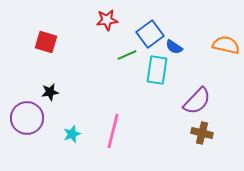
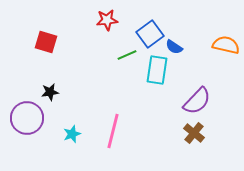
brown cross: moved 8 px left; rotated 25 degrees clockwise
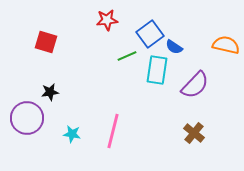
green line: moved 1 px down
purple semicircle: moved 2 px left, 16 px up
cyan star: rotated 30 degrees clockwise
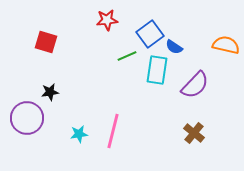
cyan star: moved 7 px right; rotated 18 degrees counterclockwise
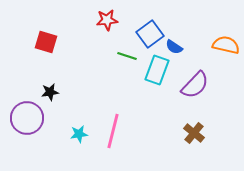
green line: rotated 42 degrees clockwise
cyan rectangle: rotated 12 degrees clockwise
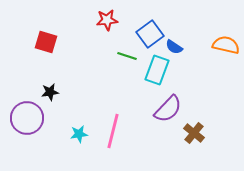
purple semicircle: moved 27 px left, 24 px down
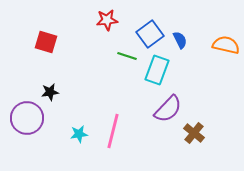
blue semicircle: moved 6 px right, 7 px up; rotated 150 degrees counterclockwise
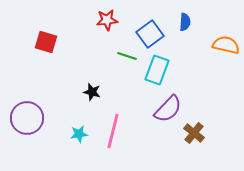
blue semicircle: moved 5 px right, 18 px up; rotated 30 degrees clockwise
black star: moved 42 px right; rotated 24 degrees clockwise
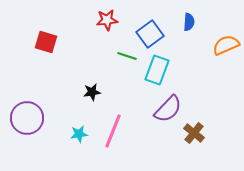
blue semicircle: moved 4 px right
orange semicircle: rotated 36 degrees counterclockwise
black star: rotated 24 degrees counterclockwise
pink line: rotated 8 degrees clockwise
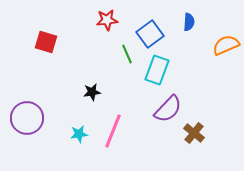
green line: moved 2 px up; rotated 48 degrees clockwise
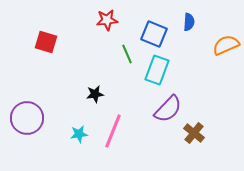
blue square: moved 4 px right; rotated 32 degrees counterclockwise
black star: moved 3 px right, 2 px down
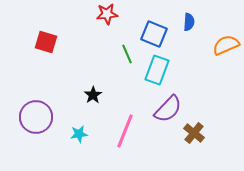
red star: moved 6 px up
black star: moved 2 px left, 1 px down; rotated 24 degrees counterclockwise
purple circle: moved 9 px right, 1 px up
pink line: moved 12 px right
